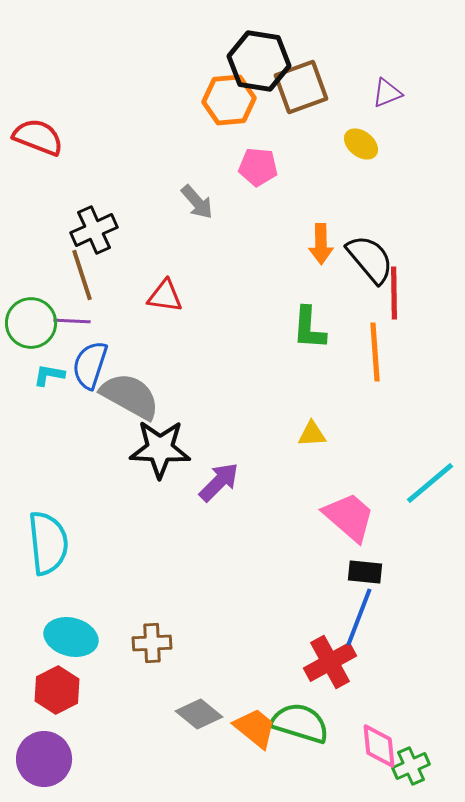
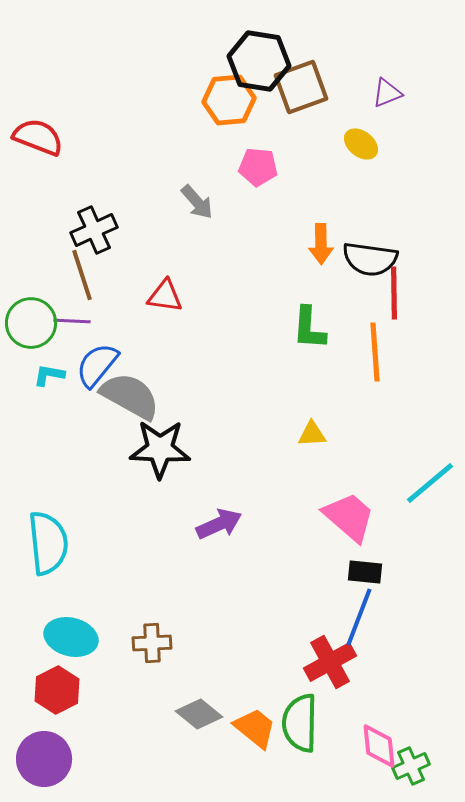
black semicircle: rotated 138 degrees clockwise
blue semicircle: moved 7 px right; rotated 21 degrees clockwise
purple arrow: moved 42 px down; rotated 21 degrees clockwise
green semicircle: rotated 106 degrees counterclockwise
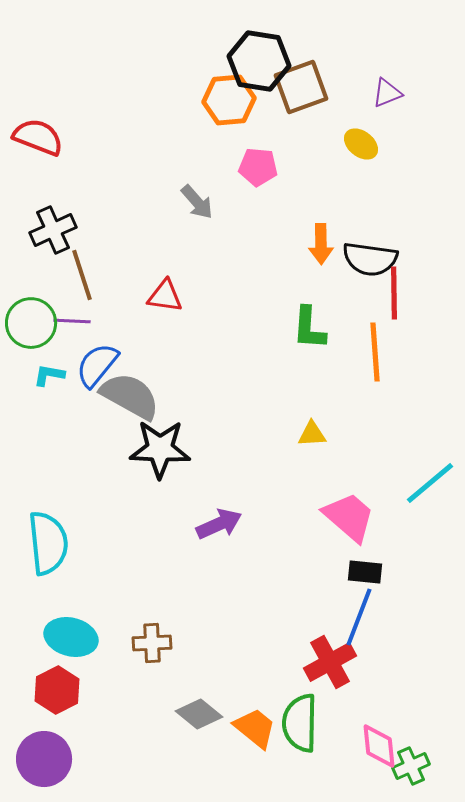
black cross: moved 41 px left
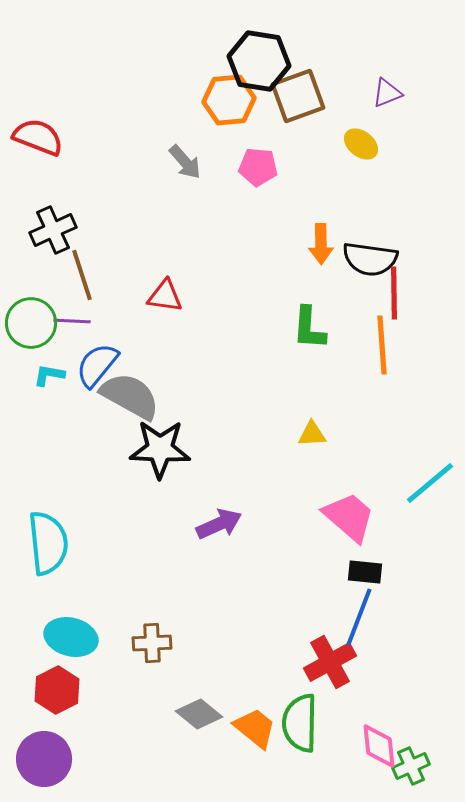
brown square: moved 3 px left, 9 px down
gray arrow: moved 12 px left, 40 px up
orange line: moved 7 px right, 7 px up
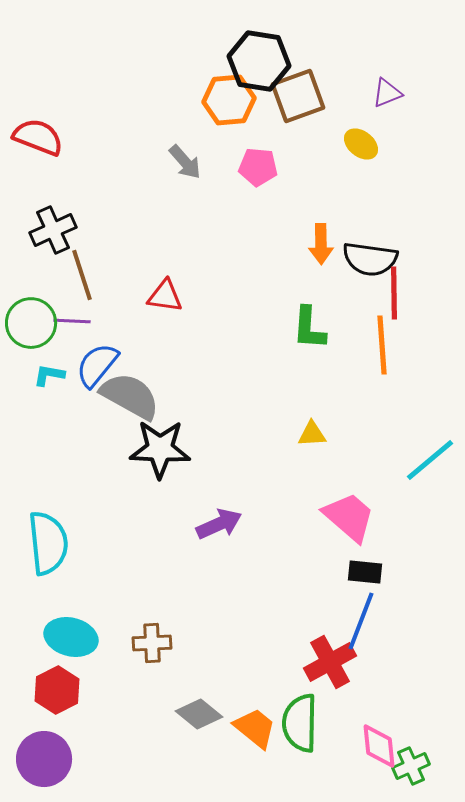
cyan line: moved 23 px up
blue line: moved 2 px right, 4 px down
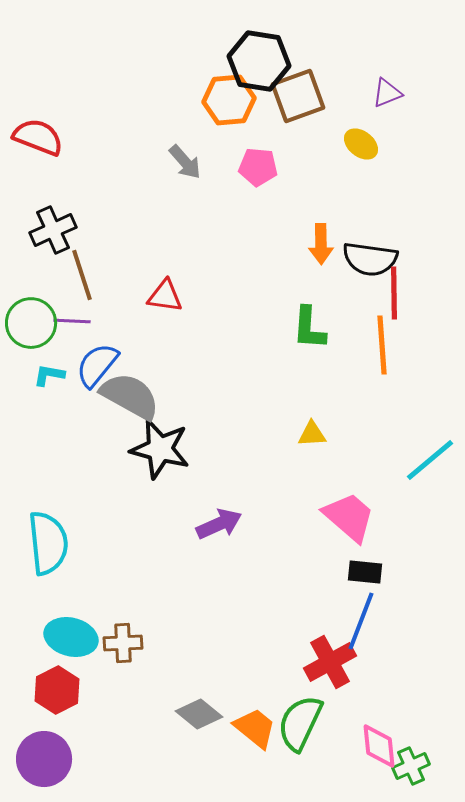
black star: rotated 12 degrees clockwise
brown cross: moved 29 px left
green semicircle: rotated 24 degrees clockwise
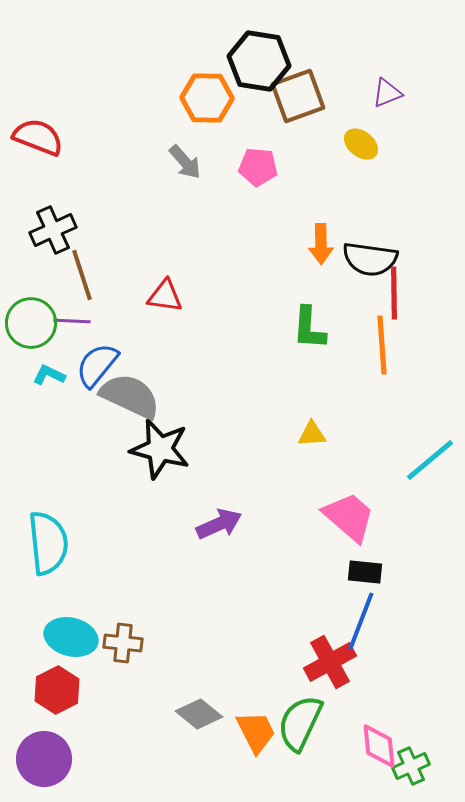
orange hexagon: moved 22 px left, 2 px up; rotated 6 degrees clockwise
cyan L-shape: rotated 16 degrees clockwise
gray semicircle: rotated 4 degrees counterclockwise
brown cross: rotated 9 degrees clockwise
orange trapezoid: moved 1 px right, 4 px down; rotated 24 degrees clockwise
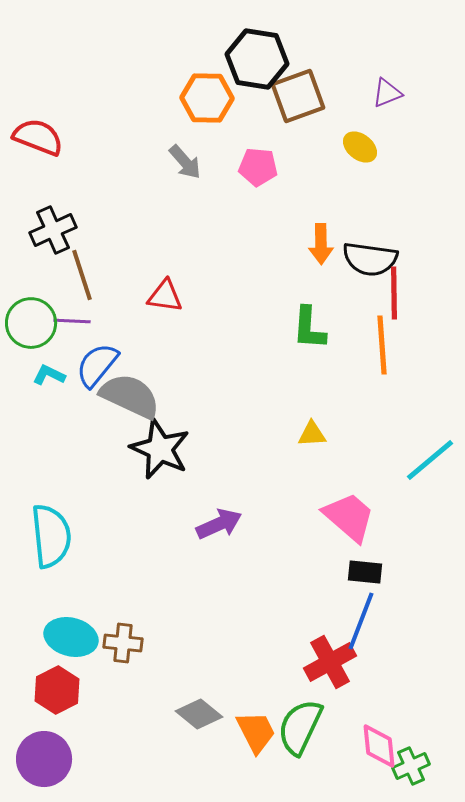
black hexagon: moved 2 px left, 2 px up
yellow ellipse: moved 1 px left, 3 px down
black star: rotated 10 degrees clockwise
cyan semicircle: moved 3 px right, 7 px up
green semicircle: moved 4 px down
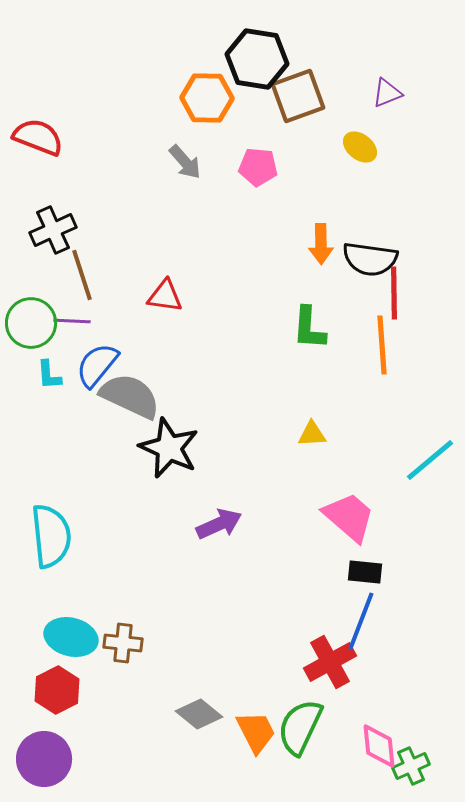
cyan L-shape: rotated 120 degrees counterclockwise
black star: moved 9 px right, 1 px up
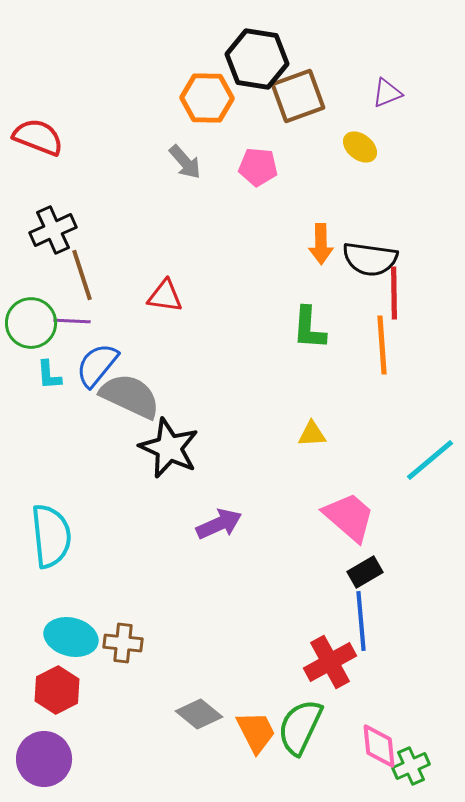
black rectangle: rotated 36 degrees counterclockwise
blue line: rotated 26 degrees counterclockwise
